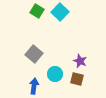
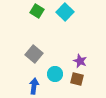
cyan square: moved 5 px right
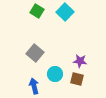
gray square: moved 1 px right, 1 px up
purple star: rotated 16 degrees counterclockwise
blue arrow: rotated 21 degrees counterclockwise
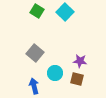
cyan circle: moved 1 px up
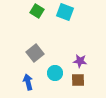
cyan square: rotated 24 degrees counterclockwise
gray square: rotated 12 degrees clockwise
brown square: moved 1 px right, 1 px down; rotated 16 degrees counterclockwise
blue arrow: moved 6 px left, 4 px up
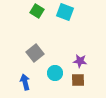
blue arrow: moved 3 px left
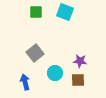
green square: moved 1 px left, 1 px down; rotated 32 degrees counterclockwise
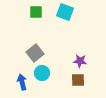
cyan circle: moved 13 px left
blue arrow: moved 3 px left
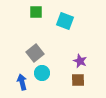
cyan square: moved 9 px down
purple star: rotated 16 degrees clockwise
